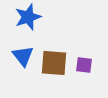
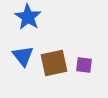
blue star: rotated 20 degrees counterclockwise
brown square: rotated 16 degrees counterclockwise
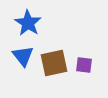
blue star: moved 6 px down
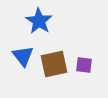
blue star: moved 11 px right, 2 px up
brown square: moved 1 px down
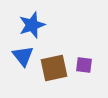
blue star: moved 7 px left, 4 px down; rotated 20 degrees clockwise
brown square: moved 4 px down
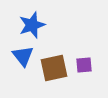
purple square: rotated 12 degrees counterclockwise
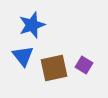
purple square: rotated 36 degrees clockwise
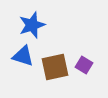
blue triangle: rotated 35 degrees counterclockwise
brown square: moved 1 px right, 1 px up
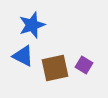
blue triangle: rotated 10 degrees clockwise
brown square: moved 1 px down
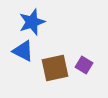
blue star: moved 3 px up
blue triangle: moved 5 px up
